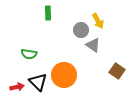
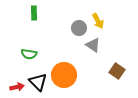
green rectangle: moved 14 px left
gray circle: moved 2 px left, 2 px up
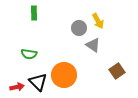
brown square: rotated 21 degrees clockwise
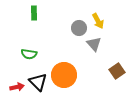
gray triangle: moved 1 px right, 1 px up; rotated 14 degrees clockwise
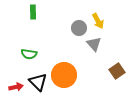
green rectangle: moved 1 px left, 1 px up
red arrow: moved 1 px left
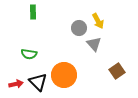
red arrow: moved 3 px up
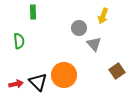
yellow arrow: moved 5 px right, 5 px up; rotated 49 degrees clockwise
green semicircle: moved 10 px left, 13 px up; rotated 105 degrees counterclockwise
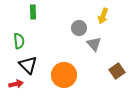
black triangle: moved 10 px left, 17 px up
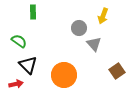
green semicircle: rotated 49 degrees counterclockwise
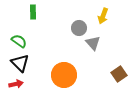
gray triangle: moved 1 px left, 1 px up
black triangle: moved 8 px left, 2 px up
brown square: moved 2 px right, 3 px down
